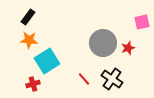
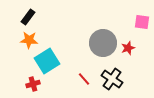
pink square: rotated 21 degrees clockwise
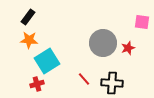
black cross: moved 4 px down; rotated 30 degrees counterclockwise
red cross: moved 4 px right
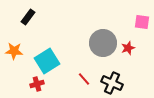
orange star: moved 15 px left, 11 px down
black cross: rotated 20 degrees clockwise
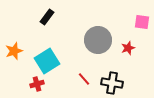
black rectangle: moved 19 px right
gray circle: moved 5 px left, 3 px up
orange star: rotated 24 degrees counterclockwise
black cross: rotated 15 degrees counterclockwise
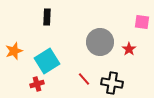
black rectangle: rotated 35 degrees counterclockwise
gray circle: moved 2 px right, 2 px down
red star: moved 1 px right, 1 px down; rotated 16 degrees counterclockwise
